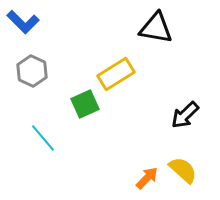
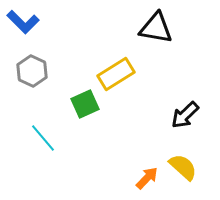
yellow semicircle: moved 3 px up
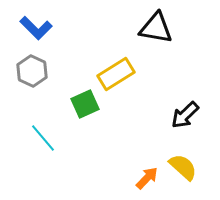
blue L-shape: moved 13 px right, 6 px down
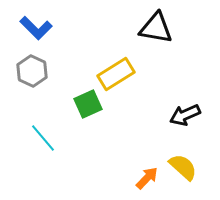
green square: moved 3 px right
black arrow: rotated 20 degrees clockwise
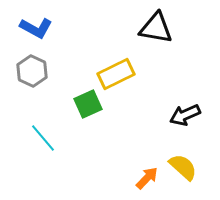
blue L-shape: rotated 16 degrees counterclockwise
yellow rectangle: rotated 6 degrees clockwise
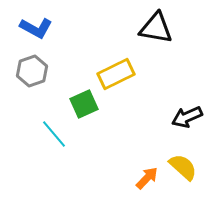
gray hexagon: rotated 16 degrees clockwise
green square: moved 4 px left
black arrow: moved 2 px right, 2 px down
cyan line: moved 11 px right, 4 px up
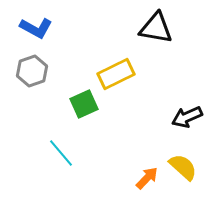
cyan line: moved 7 px right, 19 px down
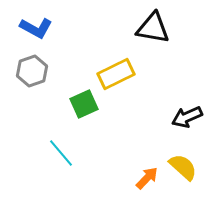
black triangle: moved 3 px left
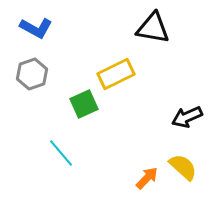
gray hexagon: moved 3 px down
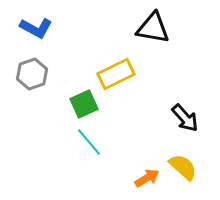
black arrow: moved 2 px left, 1 px down; rotated 108 degrees counterclockwise
cyan line: moved 28 px right, 11 px up
orange arrow: rotated 15 degrees clockwise
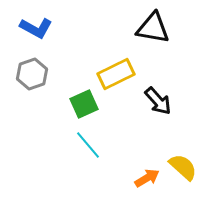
black arrow: moved 27 px left, 17 px up
cyan line: moved 1 px left, 3 px down
